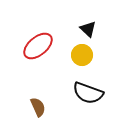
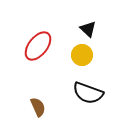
red ellipse: rotated 12 degrees counterclockwise
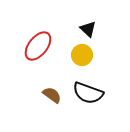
brown semicircle: moved 14 px right, 12 px up; rotated 30 degrees counterclockwise
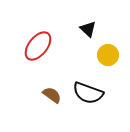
yellow circle: moved 26 px right
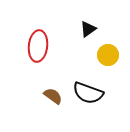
black triangle: rotated 42 degrees clockwise
red ellipse: rotated 32 degrees counterclockwise
brown semicircle: moved 1 px right, 1 px down
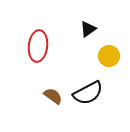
yellow circle: moved 1 px right, 1 px down
black semicircle: rotated 48 degrees counterclockwise
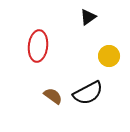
black triangle: moved 12 px up
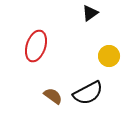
black triangle: moved 2 px right, 4 px up
red ellipse: moved 2 px left; rotated 12 degrees clockwise
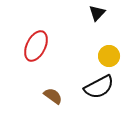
black triangle: moved 7 px right; rotated 12 degrees counterclockwise
red ellipse: rotated 8 degrees clockwise
black semicircle: moved 11 px right, 6 px up
